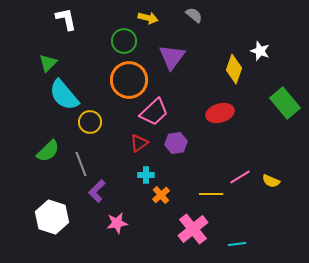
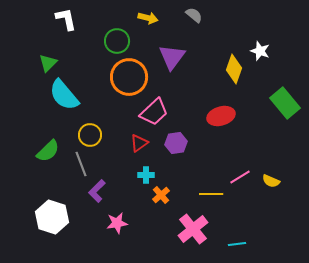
green circle: moved 7 px left
orange circle: moved 3 px up
red ellipse: moved 1 px right, 3 px down
yellow circle: moved 13 px down
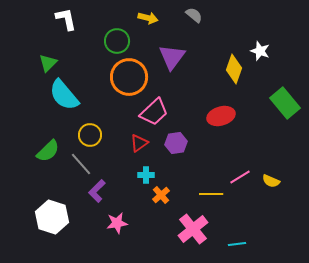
gray line: rotated 20 degrees counterclockwise
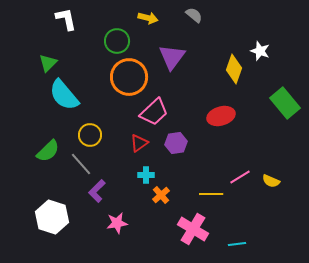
pink cross: rotated 20 degrees counterclockwise
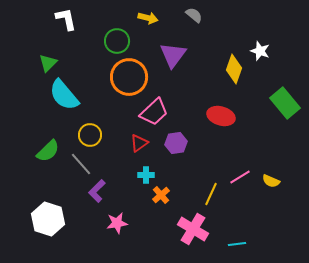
purple triangle: moved 1 px right, 2 px up
red ellipse: rotated 32 degrees clockwise
yellow line: rotated 65 degrees counterclockwise
white hexagon: moved 4 px left, 2 px down
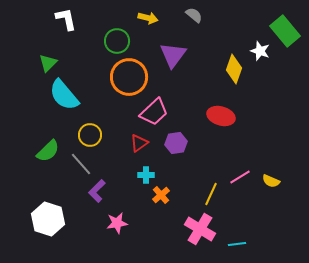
green rectangle: moved 72 px up
pink cross: moved 7 px right
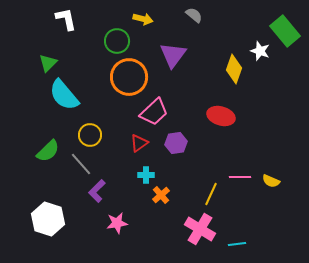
yellow arrow: moved 5 px left, 1 px down
pink line: rotated 30 degrees clockwise
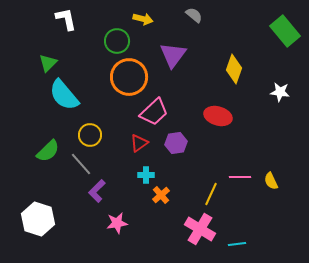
white star: moved 20 px right, 41 px down; rotated 12 degrees counterclockwise
red ellipse: moved 3 px left
yellow semicircle: rotated 42 degrees clockwise
white hexagon: moved 10 px left
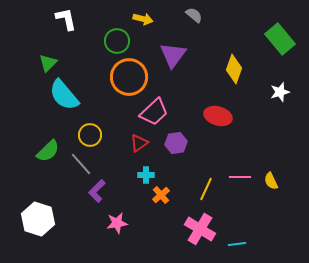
green rectangle: moved 5 px left, 8 px down
white star: rotated 24 degrees counterclockwise
yellow line: moved 5 px left, 5 px up
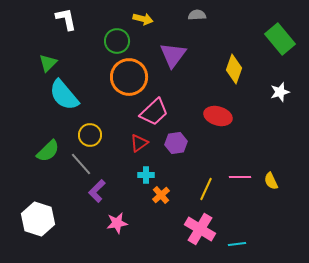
gray semicircle: moved 3 px right; rotated 42 degrees counterclockwise
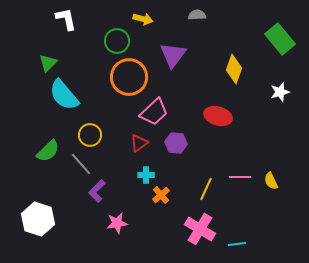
purple hexagon: rotated 15 degrees clockwise
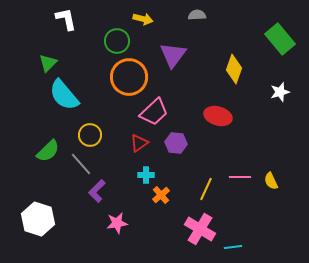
cyan line: moved 4 px left, 3 px down
